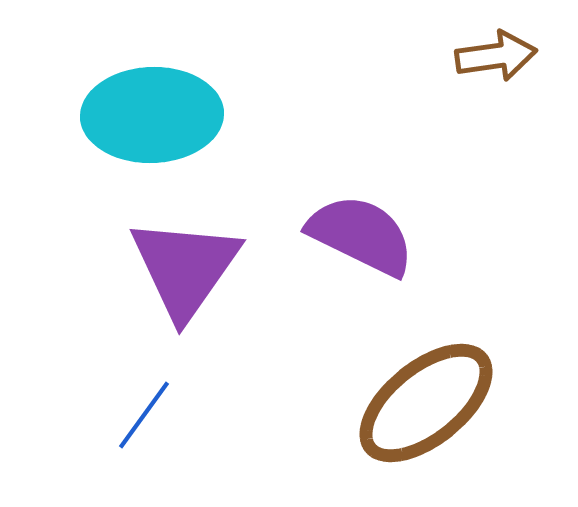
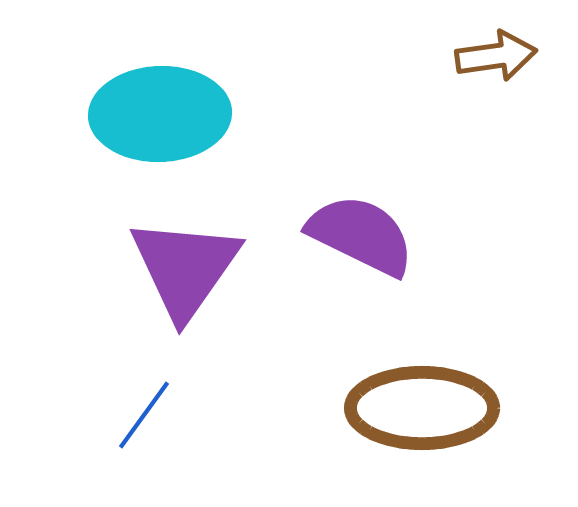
cyan ellipse: moved 8 px right, 1 px up
brown ellipse: moved 4 px left, 5 px down; rotated 39 degrees clockwise
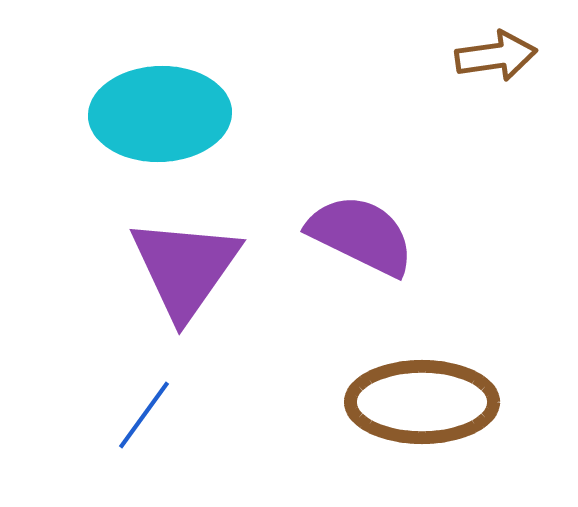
brown ellipse: moved 6 px up
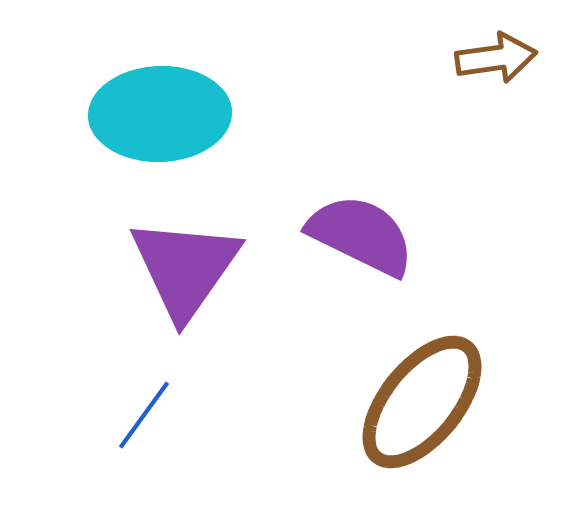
brown arrow: moved 2 px down
brown ellipse: rotated 51 degrees counterclockwise
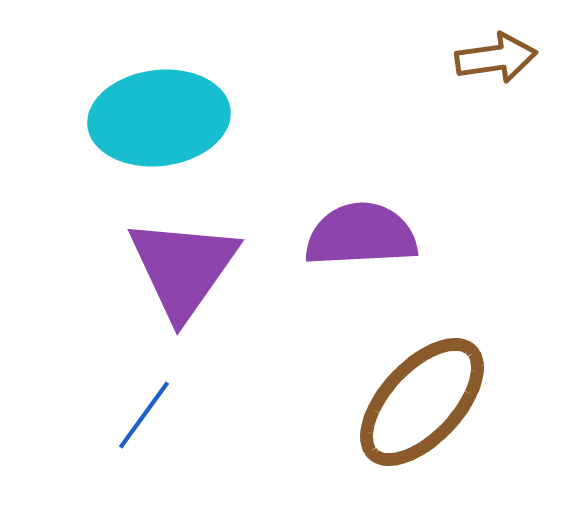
cyan ellipse: moved 1 px left, 4 px down; rotated 5 degrees counterclockwise
purple semicircle: rotated 29 degrees counterclockwise
purple triangle: moved 2 px left
brown ellipse: rotated 4 degrees clockwise
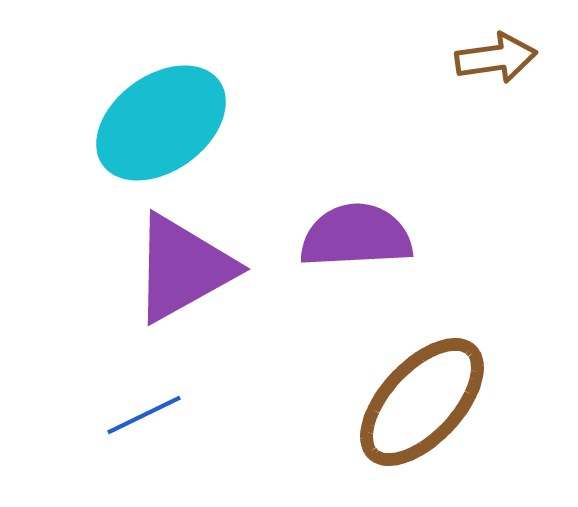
cyan ellipse: moved 2 px right, 5 px down; rotated 29 degrees counterclockwise
purple semicircle: moved 5 px left, 1 px down
purple triangle: rotated 26 degrees clockwise
blue line: rotated 28 degrees clockwise
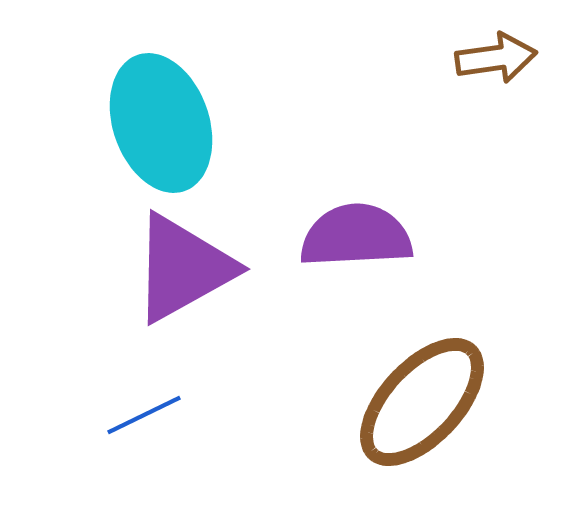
cyan ellipse: rotated 73 degrees counterclockwise
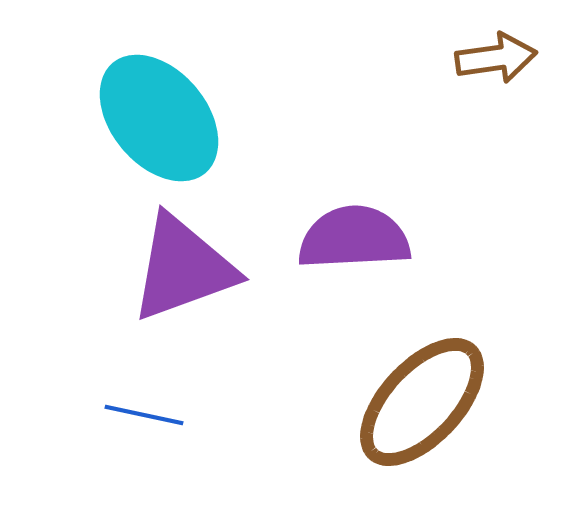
cyan ellipse: moved 2 px left, 5 px up; rotated 21 degrees counterclockwise
purple semicircle: moved 2 px left, 2 px down
purple triangle: rotated 9 degrees clockwise
blue line: rotated 38 degrees clockwise
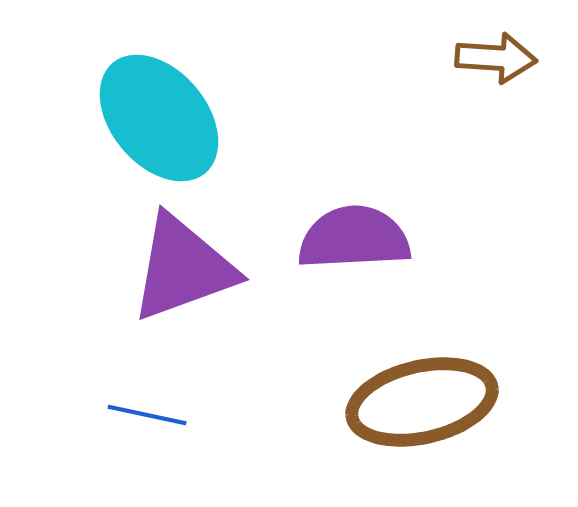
brown arrow: rotated 12 degrees clockwise
brown ellipse: rotated 34 degrees clockwise
blue line: moved 3 px right
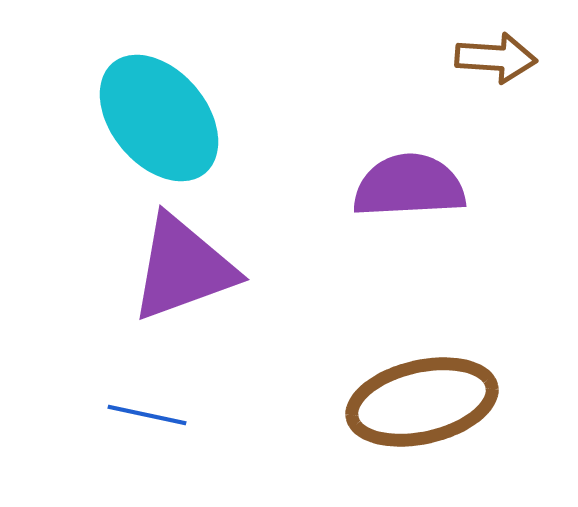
purple semicircle: moved 55 px right, 52 px up
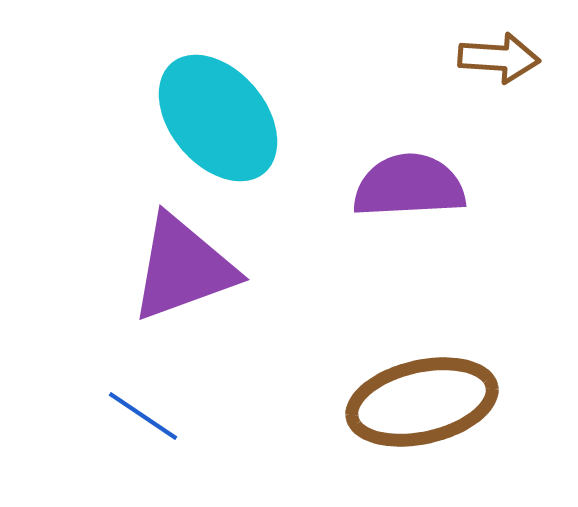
brown arrow: moved 3 px right
cyan ellipse: moved 59 px right
blue line: moved 4 px left, 1 px down; rotated 22 degrees clockwise
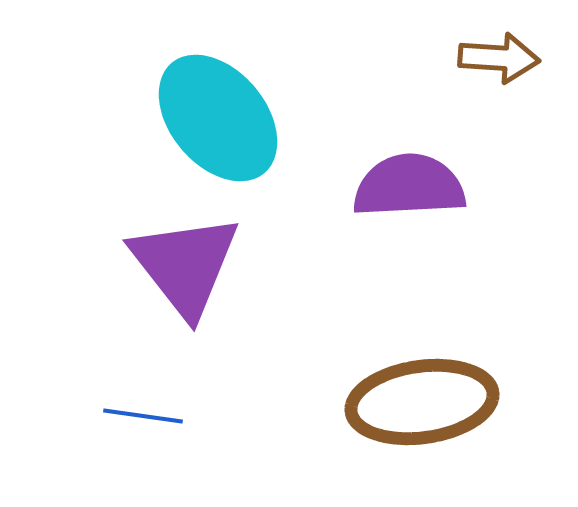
purple triangle: moved 2 px right, 3 px up; rotated 48 degrees counterclockwise
brown ellipse: rotated 5 degrees clockwise
blue line: rotated 26 degrees counterclockwise
